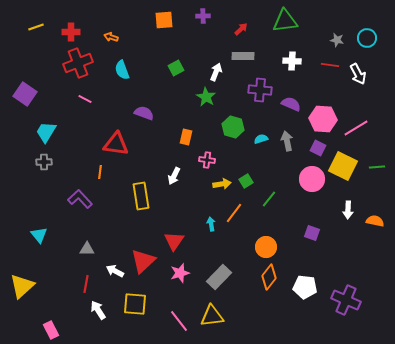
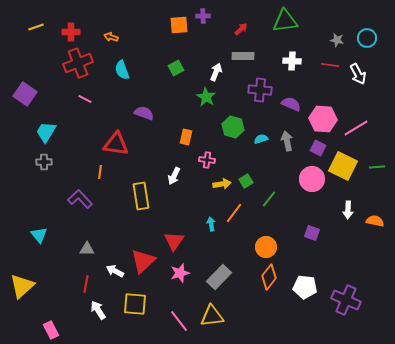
orange square at (164, 20): moved 15 px right, 5 px down
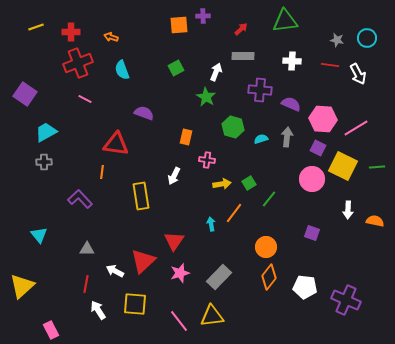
cyan trapezoid at (46, 132): rotated 30 degrees clockwise
gray arrow at (287, 141): moved 4 px up; rotated 18 degrees clockwise
orange line at (100, 172): moved 2 px right
green square at (246, 181): moved 3 px right, 2 px down
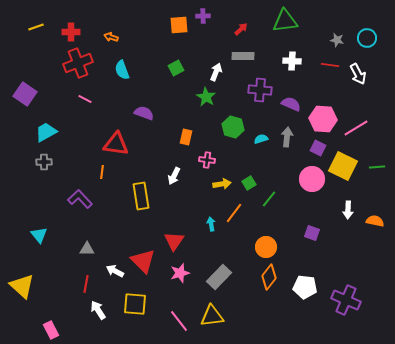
red triangle at (143, 261): rotated 32 degrees counterclockwise
yellow triangle at (22, 286): rotated 36 degrees counterclockwise
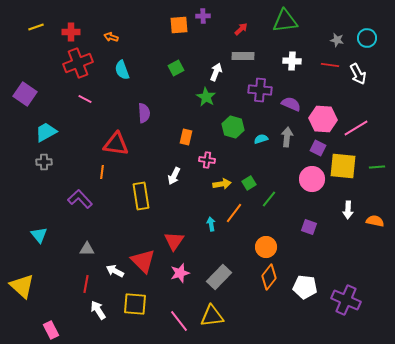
purple semicircle at (144, 113): rotated 66 degrees clockwise
yellow square at (343, 166): rotated 20 degrees counterclockwise
purple square at (312, 233): moved 3 px left, 6 px up
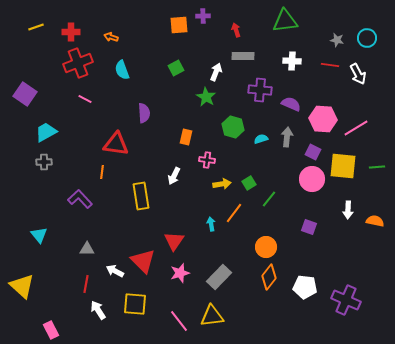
red arrow at (241, 29): moved 5 px left, 1 px down; rotated 64 degrees counterclockwise
purple square at (318, 148): moved 5 px left, 4 px down
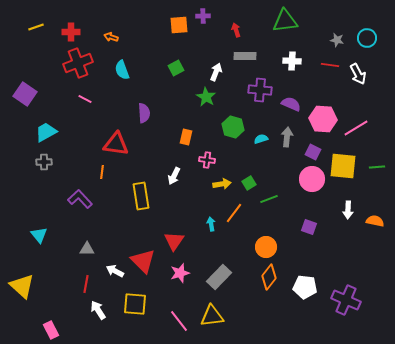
gray rectangle at (243, 56): moved 2 px right
green line at (269, 199): rotated 30 degrees clockwise
